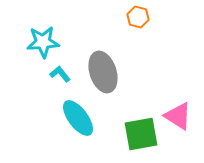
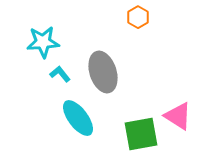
orange hexagon: rotated 15 degrees clockwise
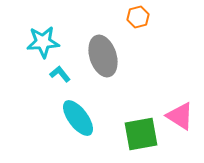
orange hexagon: rotated 15 degrees clockwise
gray ellipse: moved 16 px up
pink triangle: moved 2 px right
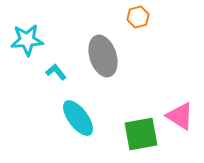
cyan star: moved 16 px left, 2 px up
cyan L-shape: moved 4 px left, 2 px up
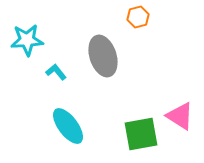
cyan ellipse: moved 10 px left, 8 px down
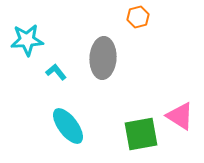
gray ellipse: moved 2 px down; rotated 21 degrees clockwise
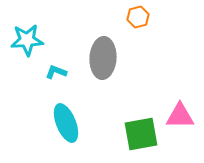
cyan L-shape: rotated 30 degrees counterclockwise
pink triangle: rotated 32 degrees counterclockwise
cyan ellipse: moved 2 px left, 3 px up; rotated 15 degrees clockwise
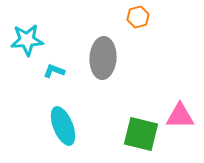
cyan L-shape: moved 2 px left, 1 px up
cyan ellipse: moved 3 px left, 3 px down
green square: rotated 24 degrees clockwise
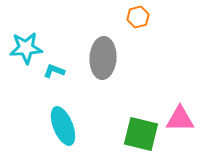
cyan star: moved 1 px left, 8 px down
pink triangle: moved 3 px down
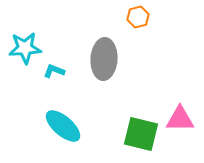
cyan star: moved 1 px left
gray ellipse: moved 1 px right, 1 px down
cyan ellipse: rotated 27 degrees counterclockwise
